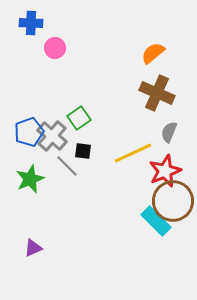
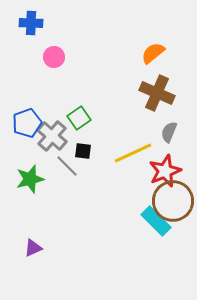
pink circle: moved 1 px left, 9 px down
blue pentagon: moved 2 px left, 9 px up
green star: rotated 8 degrees clockwise
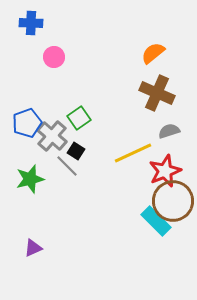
gray semicircle: moved 1 px up; rotated 50 degrees clockwise
black square: moved 7 px left; rotated 24 degrees clockwise
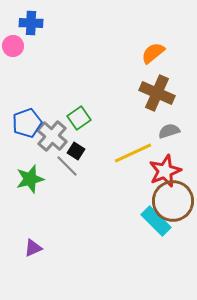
pink circle: moved 41 px left, 11 px up
